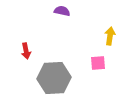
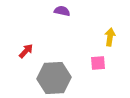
yellow arrow: moved 1 px down
red arrow: rotated 126 degrees counterclockwise
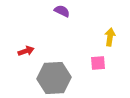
purple semicircle: rotated 14 degrees clockwise
red arrow: rotated 28 degrees clockwise
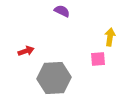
pink square: moved 4 px up
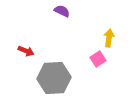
yellow arrow: moved 1 px left, 1 px down
red arrow: rotated 42 degrees clockwise
pink square: rotated 28 degrees counterclockwise
